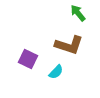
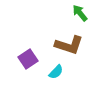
green arrow: moved 2 px right
purple square: rotated 30 degrees clockwise
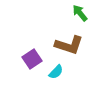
purple square: moved 4 px right
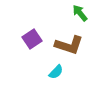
purple square: moved 20 px up
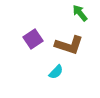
purple square: moved 1 px right
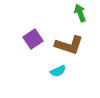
green arrow: rotated 18 degrees clockwise
cyan semicircle: moved 2 px right, 1 px up; rotated 21 degrees clockwise
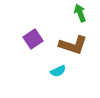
brown L-shape: moved 4 px right
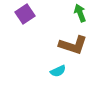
purple square: moved 8 px left, 25 px up
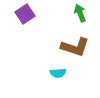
brown L-shape: moved 2 px right, 2 px down
cyan semicircle: moved 2 px down; rotated 21 degrees clockwise
